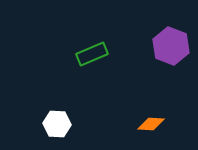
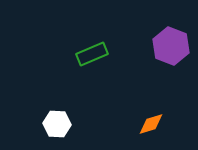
orange diamond: rotated 20 degrees counterclockwise
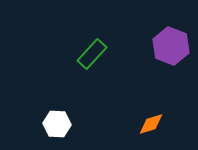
green rectangle: rotated 24 degrees counterclockwise
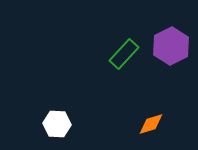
purple hexagon: rotated 12 degrees clockwise
green rectangle: moved 32 px right
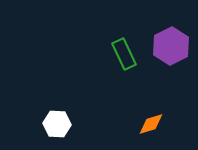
green rectangle: rotated 68 degrees counterclockwise
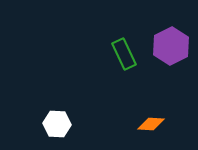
orange diamond: rotated 20 degrees clockwise
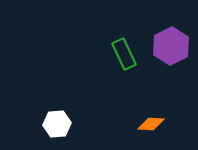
white hexagon: rotated 8 degrees counterclockwise
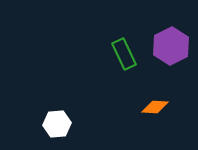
orange diamond: moved 4 px right, 17 px up
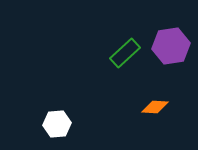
purple hexagon: rotated 18 degrees clockwise
green rectangle: moved 1 px right, 1 px up; rotated 72 degrees clockwise
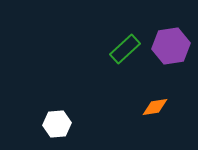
green rectangle: moved 4 px up
orange diamond: rotated 12 degrees counterclockwise
